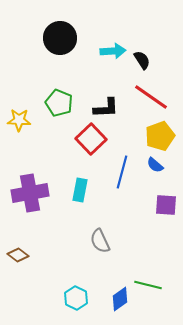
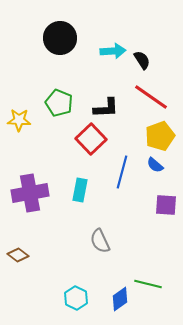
green line: moved 1 px up
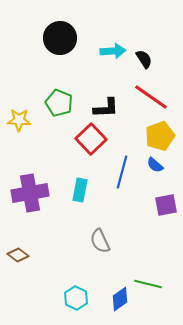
black semicircle: moved 2 px right, 1 px up
purple square: rotated 15 degrees counterclockwise
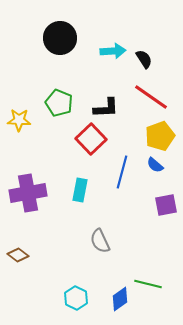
purple cross: moved 2 px left
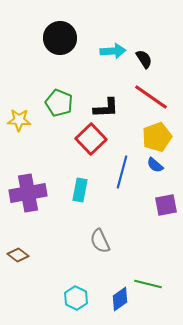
yellow pentagon: moved 3 px left, 1 px down
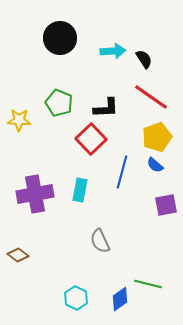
purple cross: moved 7 px right, 1 px down
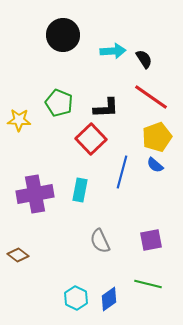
black circle: moved 3 px right, 3 px up
purple square: moved 15 px left, 35 px down
blue diamond: moved 11 px left
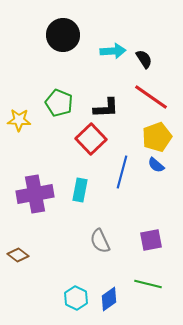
blue semicircle: moved 1 px right
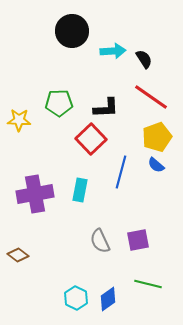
black circle: moved 9 px right, 4 px up
green pentagon: rotated 24 degrees counterclockwise
blue line: moved 1 px left
purple square: moved 13 px left
blue diamond: moved 1 px left
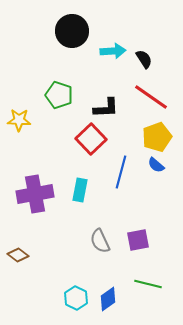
green pentagon: moved 8 px up; rotated 20 degrees clockwise
